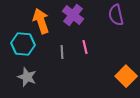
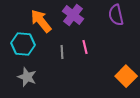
orange arrow: rotated 20 degrees counterclockwise
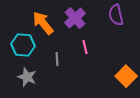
purple cross: moved 2 px right, 3 px down; rotated 10 degrees clockwise
orange arrow: moved 2 px right, 2 px down
cyan hexagon: moved 1 px down
gray line: moved 5 px left, 7 px down
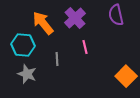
gray star: moved 3 px up
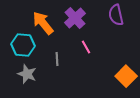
pink line: moved 1 px right; rotated 16 degrees counterclockwise
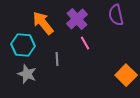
purple cross: moved 2 px right, 1 px down
pink line: moved 1 px left, 4 px up
orange square: moved 1 px up
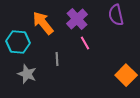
cyan hexagon: moved 5 px left, 3 px up
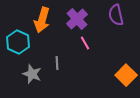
orange arrow: moved 1 px left, 3 px up; rotated 125 degrees counterclockwise
cyan hexagon: rotated 20 degrees clockwise
gray line: moved 4 px down
gray star: moved 5 px right
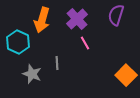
purple semicircle: rotated 30 degrees clockwise
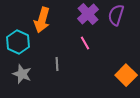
purple cross: moved 11 px right, 5 px up
gray line: moved 1 px down
gray star: moved 10 px left
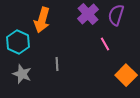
pink line: moved 20 px right, 1 px down
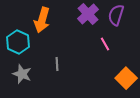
orange square: moved 3 px down
